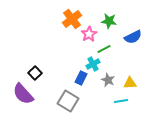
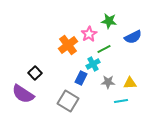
orange cross: moved 4 px left, 26 px down
gray star: moved 2 px down; rotated 24 degrees counterclockwise
purple semicircle: rotated 15 degrees counterclockwise
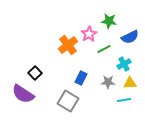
blue semicircle: moved 3 px left
cyan cross: moved 31 px right
cyan line: moved 3 px right, 1 px up
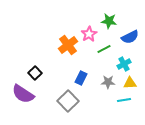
gray square: rotated 15 degrees clockwise
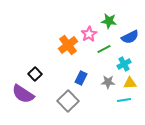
black square: moved 1 px down
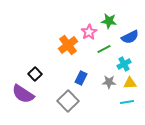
pink star: moved 2 px up
gray star: moved 1 px right
cyan line: moved 3 px right, 2 px down
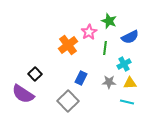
green star: rotated 14 degrees clockwise
green line: moved 1 px right, 1 px up; rotated 56 degrees counterclockwise
cyan line: rotated 24 degrees clockwise
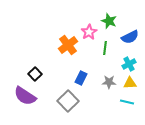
cyan cross: moved 5 px right
purple semicircle: moved 2 px right, 2 px down
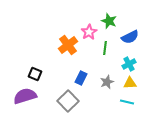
black square: rotated 24 degrees counterclockwise
gray star: moved 2 px left; rotated 24 degrees counterclockwise
purple semicircle: rotated 130 degrees clockwise
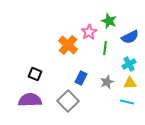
orange cross: rotated 12 degrees counterclockwise
purple semicircle: moved 5 px right, 4 px down; rotated 15 degrees clockwise
